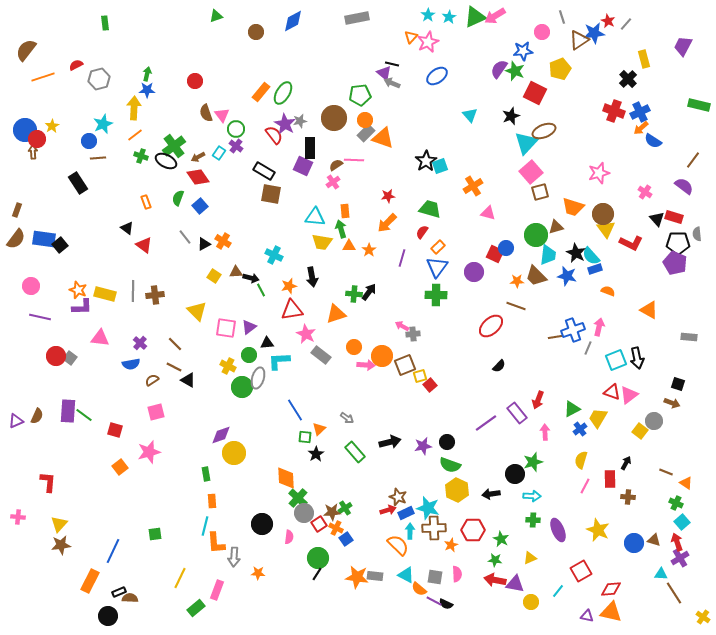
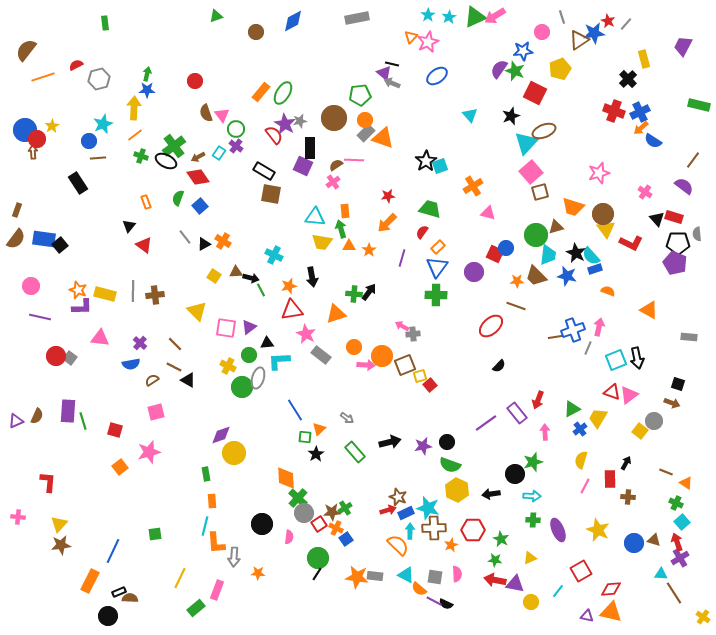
black triangle at (127, 228): moved 2 px right, 2 px up; rotated 32 degrees clockwise
green line at (84, 415): moved 1 px left, 6 px down; rotated 36 degrees clockwise
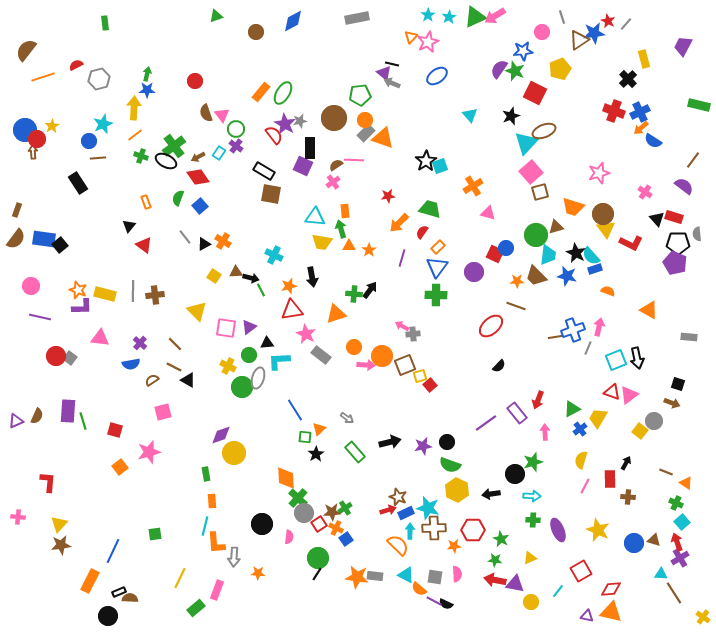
orange arrow at (387, 223): moved 12 px right
black arrow at (369, 292): moved 1 px right, 2 px up
pink square at (156, 412): moved 7 px right
orange star at (451, 545): moved 3 px right, 1 px down; rotated 16 degrees clockwise
